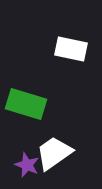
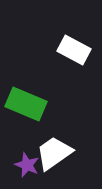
white rectangle: moved 3 px right, 1 px down; rotated 16 degrees clockwise
green rectangle: rotated 6 degrees clockwise
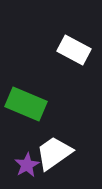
purple star: rotated 20 degrees clockwise
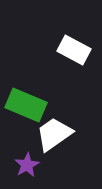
green rectangle: moved 1 px down
white trapezoid: moved 19 px up
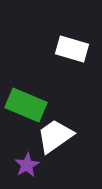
white rectangle: moved 2 px left, 1 px up; rotated 12 degrees counterclockwise
white trapezoid: moved 1 px right, 2 px down
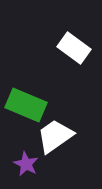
white rectangle: moved 2 px right, 1 px up; rotated 20 degrees clockwise
purple star: moved 1 px left, 1 px up; rotated 15 degrees counterclockwise
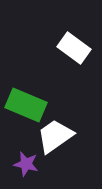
purple star: rotated 15 degrees counterclockwise
